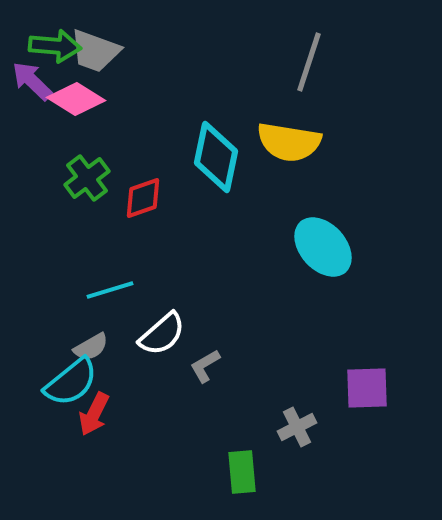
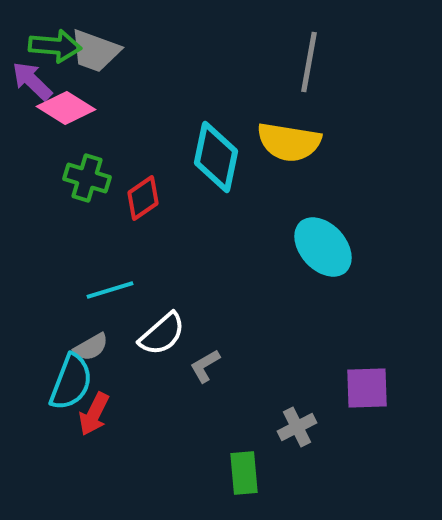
gray line: rotated 8 degrees counterclockwise
pink diamond: moved 10 px left, 9 px down
green cross: rotated 36 degrees counterclockwise
red diamond: rotated 15 degrees counterclockwise
cyan semicircle: rotated 30 degrees counterclockwise
green rectangle: moved 2 px right, 1 px down
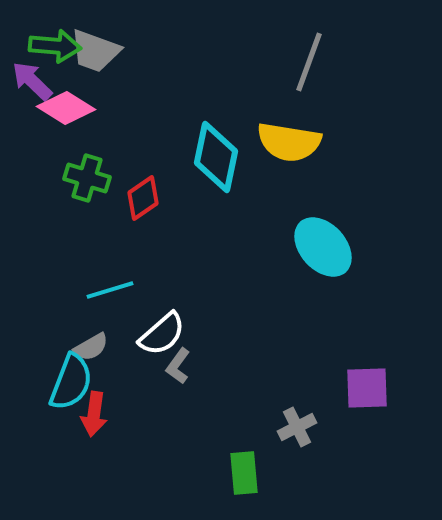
gray line: rotated 10 degrees clockwise
gray L-shape: moved 27 px left; rotated 24 degrees counterclockwise
red arrow: rotated 18 degrees counterclockwise
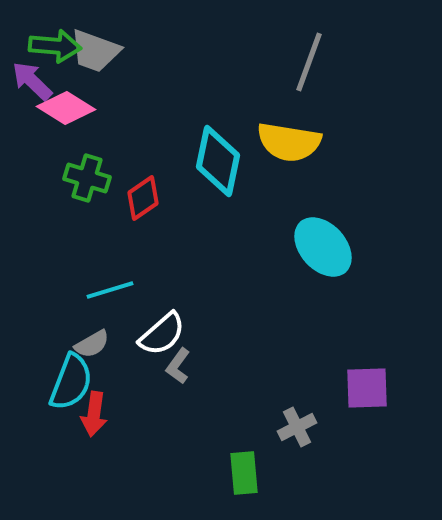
cyan diamond: moved 2 px right, 4 px down
gray semicircle: moved 1 px right, 3 px up
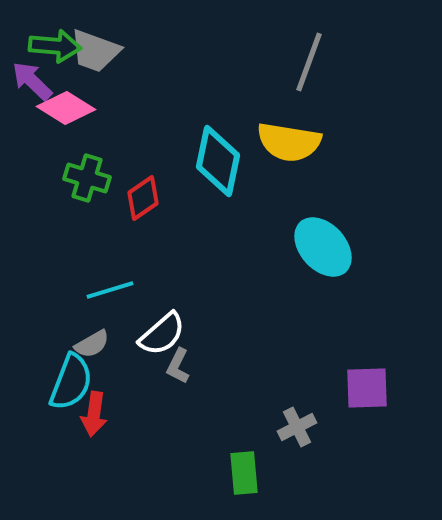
gray L-shape: rotated 9 degrees counterclockwise
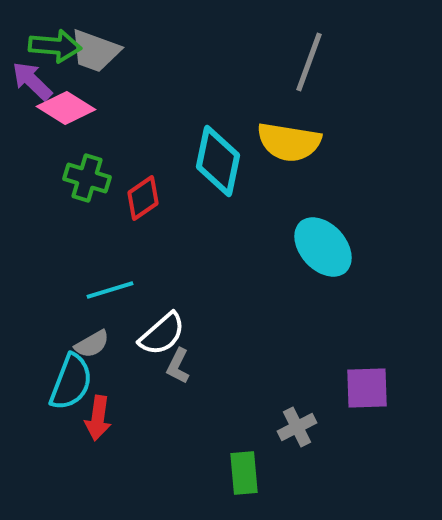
red arrow: moved 4 px right, 4 px down
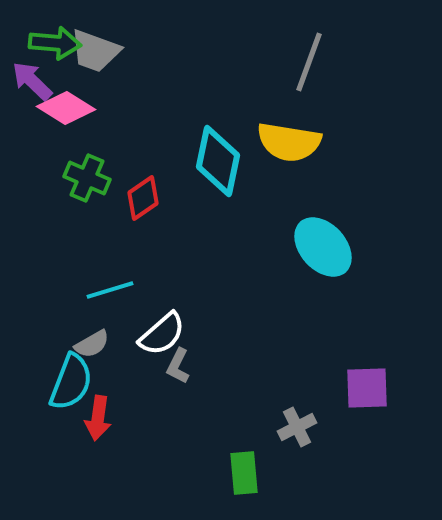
green arrow: moved 3 px up
green cross: rotated 6 degrees clockwise
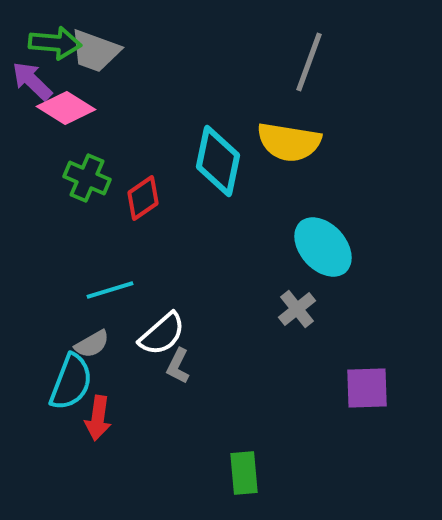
gray cross: moved 118 px up; rotated 12 degrees counterclockwise
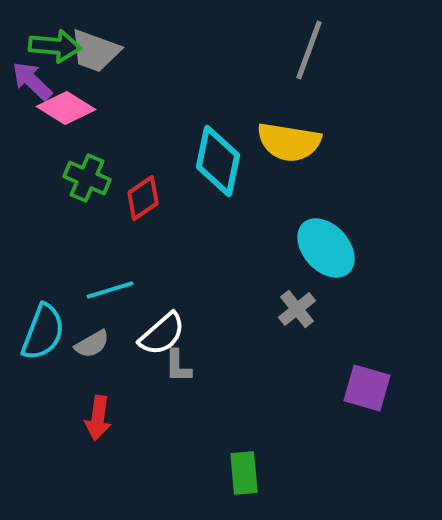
green arrow: moved 3 px down
gray line: moved 12 px up
cyan ellipse: moved 3 px right, 1 px down
gray L-shape: rotated 27 degrees counterclockwise
cyan semicircle: moved 28 px left, 50 px up
purple square: rotated 18 degrees clockwise
